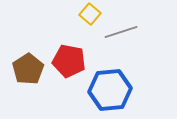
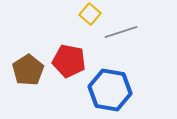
brown pentagon: moved 1 px down
blue hexagon: rotated 15 degrees clockwise
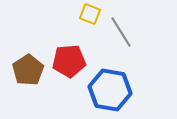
yellow square: rotated 20 degrees counterclockwise
gray line: rotated 76 degrees clockwise
red pentagon: rotated 16 degrees counterclockwise
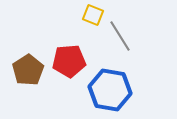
yellow square: moved 3 px right, 1 px down
gray line: moved 1 px left, 4 px down
